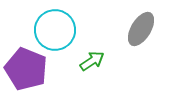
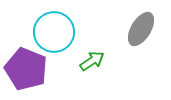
cyan circle: moved 1 px left, 2 px down
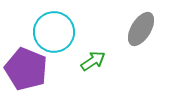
green arrow: moved 1 px right
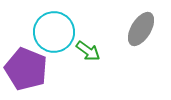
green arrow: moved 5 px left, 10 px up; rotated 70 degrees clockwise
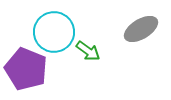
gray ellipse: rotated 28 degrees clockwise
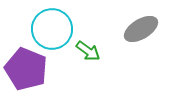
cyan circle: moved 2 px left, 3 px up
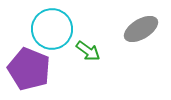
purple pentagon: moved 3 px right
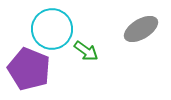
green arrow: moved 2 px left
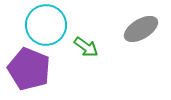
cyan circle: moved 6 px left, 4 px up
green arrow: moved 4 px up
